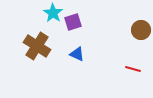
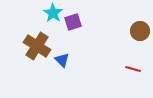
brown circle: moved 1 px left, 1 px down
blue triangle: moved 15 px left, 6 px down; rotated 21 degrees clockwise
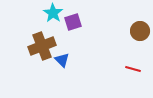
brown cross: moved 5 px right; rotated 36 degrees clockwise
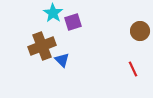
red line: rotated 49 degrees clockwise
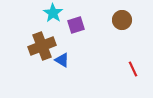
purple square: moved 3 px right, 3 px down
brown circle: moved 18 px left, 11 px up
blue triangle: rotated 14 degrees counterclockwise
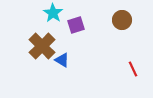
brown cross: rotated 24 degrees counterclockwise
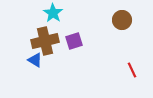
purple square: moved 2 px left, 16 px down
brown cross: moved 3 px right, 5 px up; rotated 32 degrees clockwise
blue triangle: moved 27 px left
red line: moved 1 px left, 1 px down
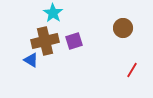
brown circle: moved 1 px right, 8 px down
blue triangle: moved 4 px left
red line: rotated 56 degrees clockwise
